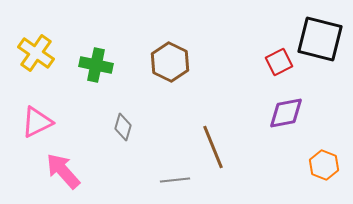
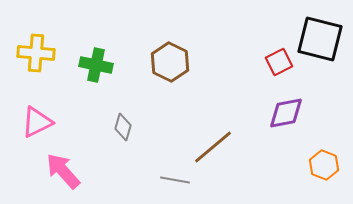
yellow cross: rotated 30 degrees counterclockwise
brown line: rotated 72 degrees clockwise
gray line: rotated 16 degrees clockwise
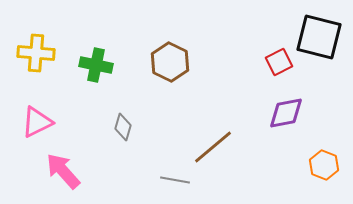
black square: moved 1 px left, 2 px up
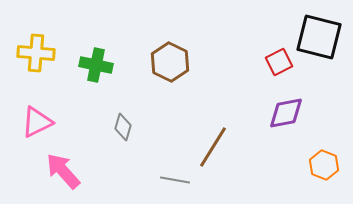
brown line: rotated 18 degrees counterclockwise
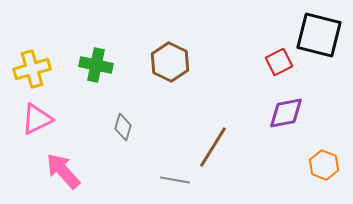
black square: moved 2 px up
yellow cross: moved 4 px left, 16 px down; rotated 21 degrees counterclockwise
pink triangle: moved 3 px up
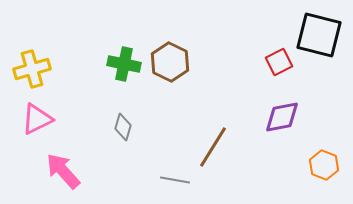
green cross: moved 28 px right, 1 px up
purple diamond: moved 4 px left, 4 px down
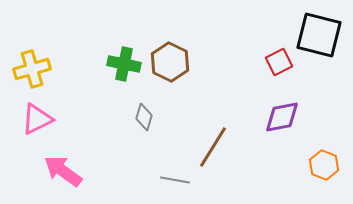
gray diamond: moved 21 px right, 10 px up
pink arrow: rotated 12 degrees counterclockwise
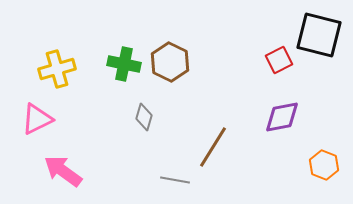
red square: moved 2 px up
yellow cross: moved 25 px right
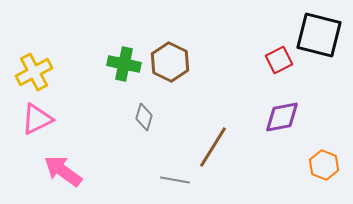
yellow cross: moved 23 px left, 3 px down; rotated 12 degrees counterclockwise
